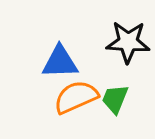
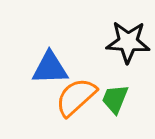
blue triangle: moved 10 px left, 6 px down
orange semicircle: rotated 18 degrees counterclockwise
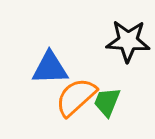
black star: moved 1 px up
green trapezoid: moved 8 px left, 3 px down
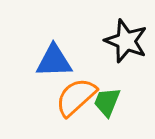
black star: moved 2 px left; rotated 18 degrees clockwise
blue triangle: moved 4 px right, 7 px up
